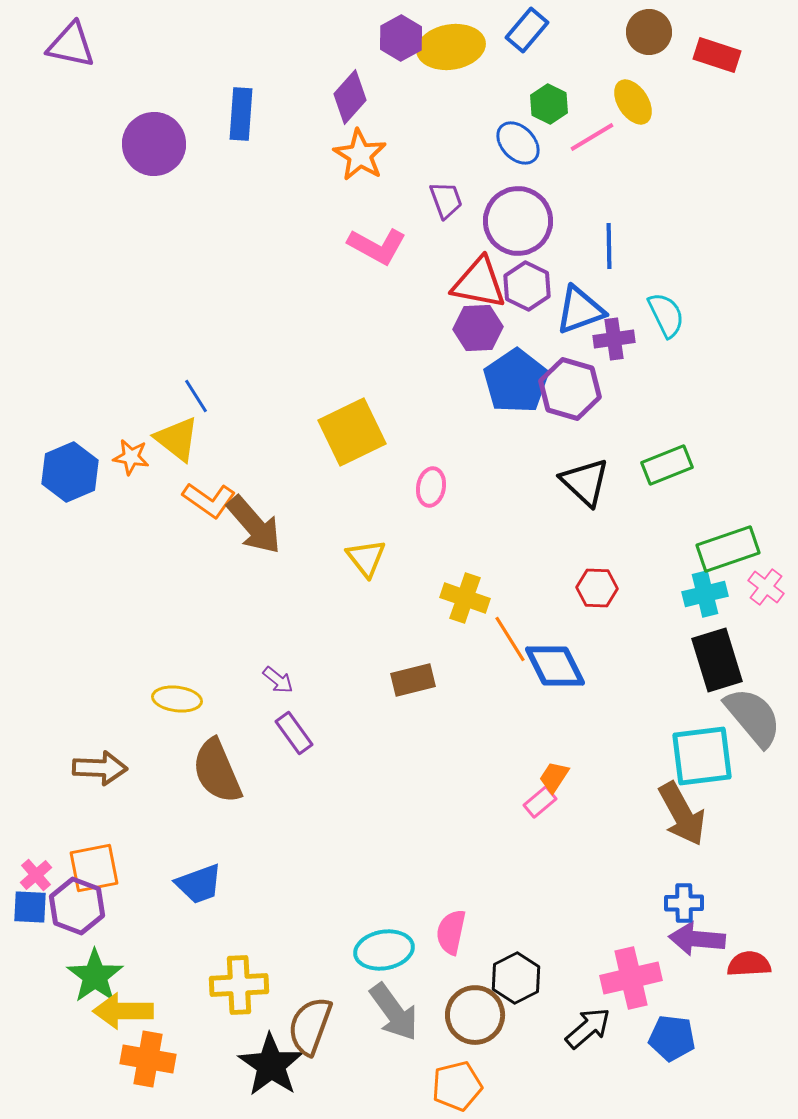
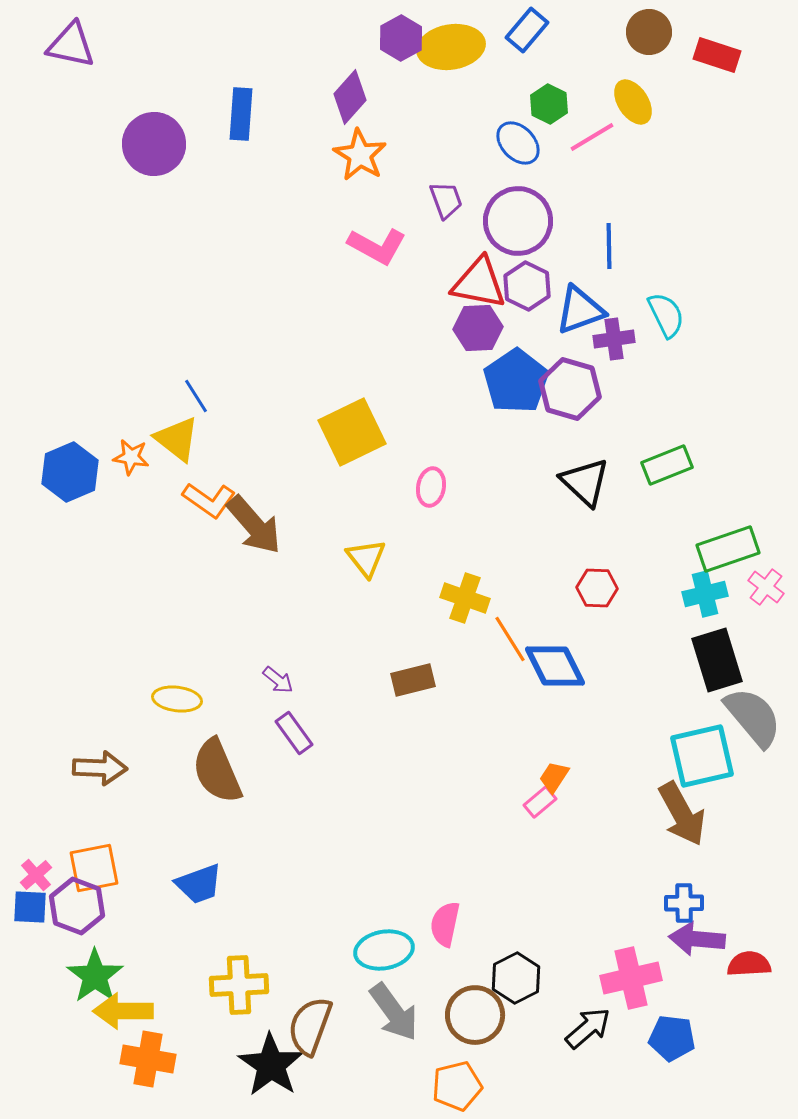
cyan square at (702, 756): rotated 6 degrees counterclockwise
pink semicircle at (451, 932): moved 6 px left, 8 px up
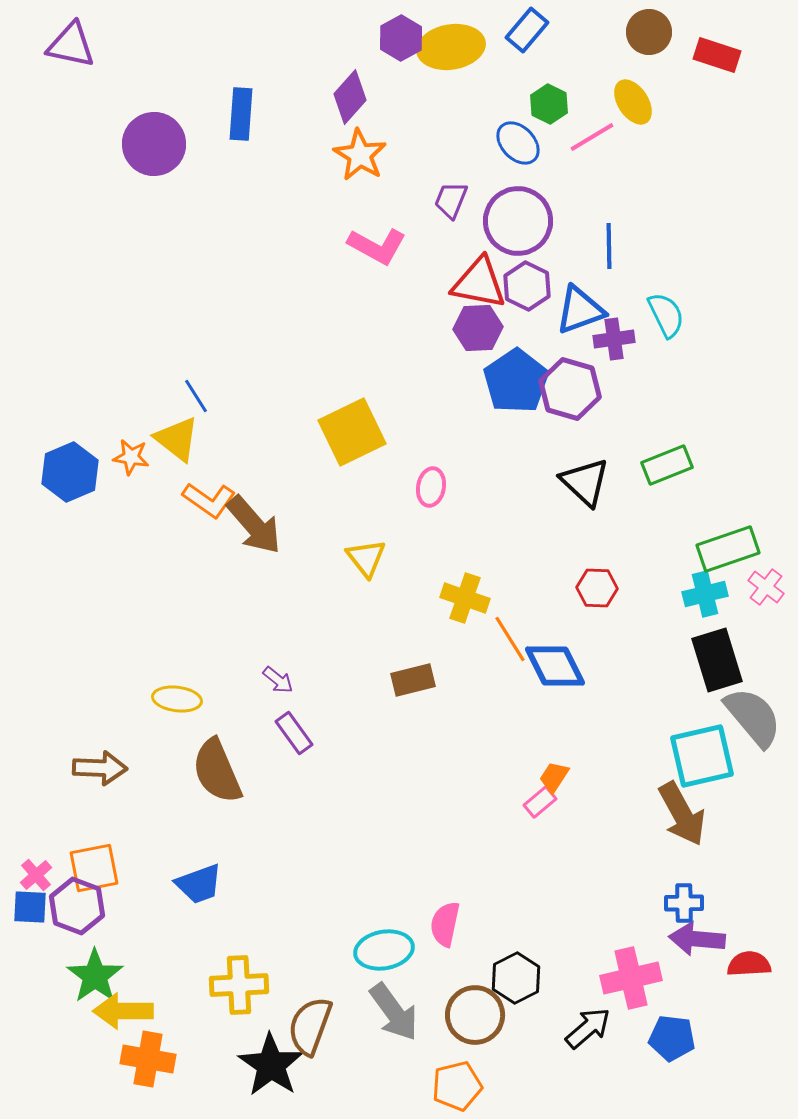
purple trapezoid at (446, 200): moved 5 px right; rotated 138 degrees counterclockwise
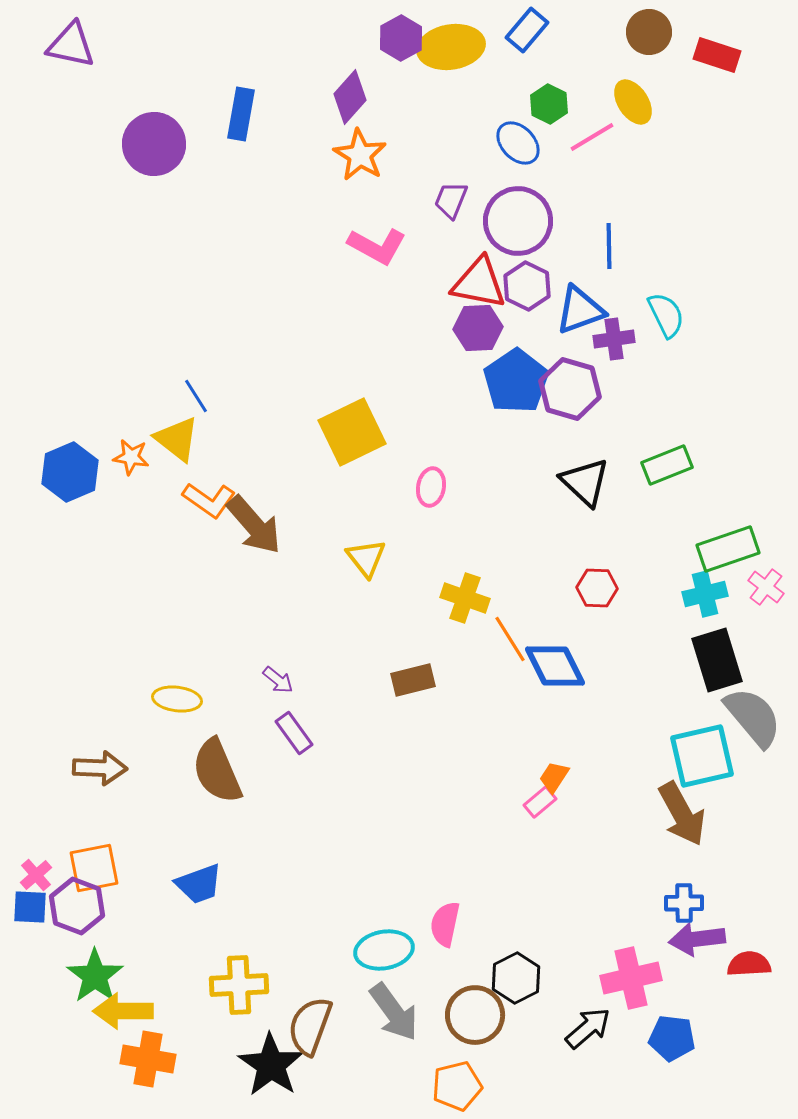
blue rectangle at (241, 114): rotated 6 degrees clockwise
purple arrow at (697, 939): rotated 12 degrees counterclockwise
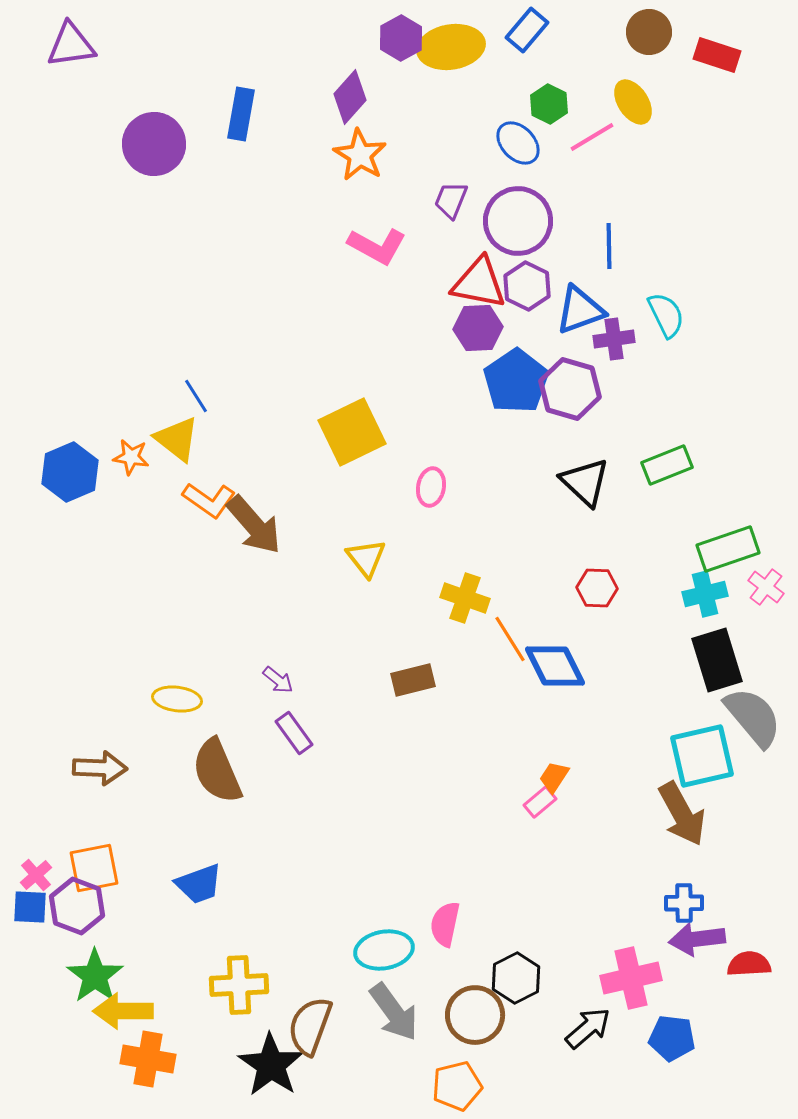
purple triangle at (71, 45): rotated 20 degrees counterclockwise
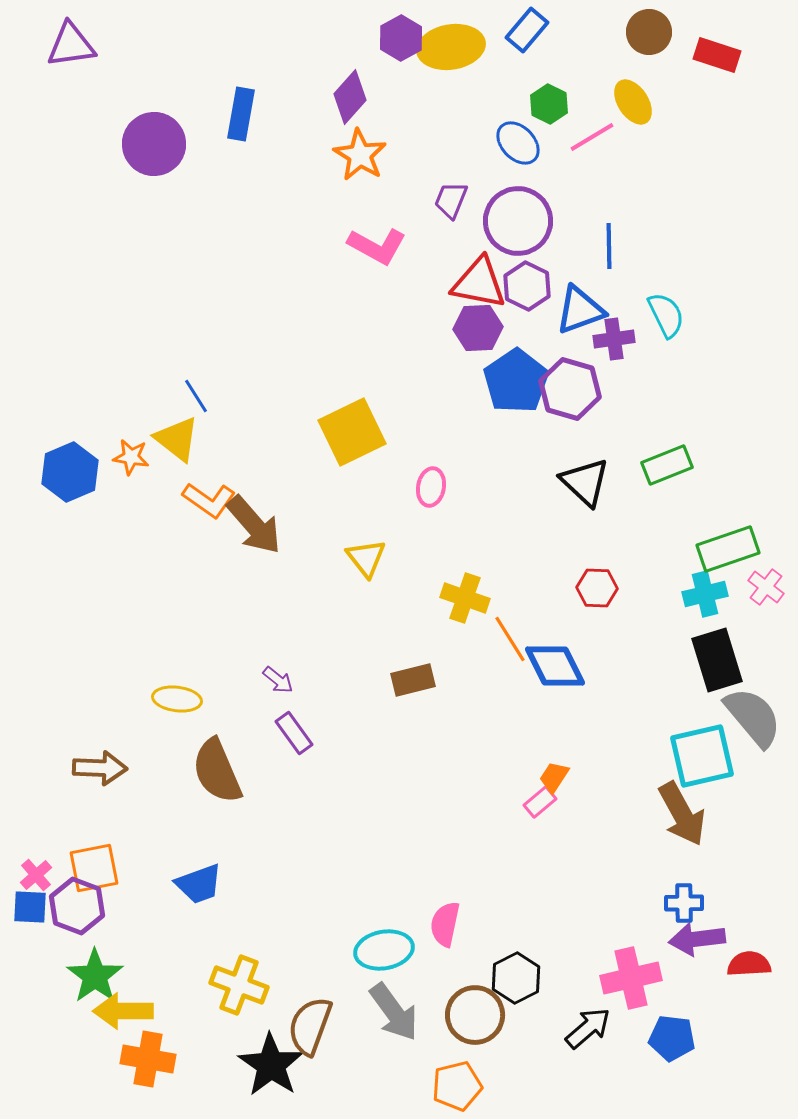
yellow cross at (239, 985): rotated 24 degrees clockwise
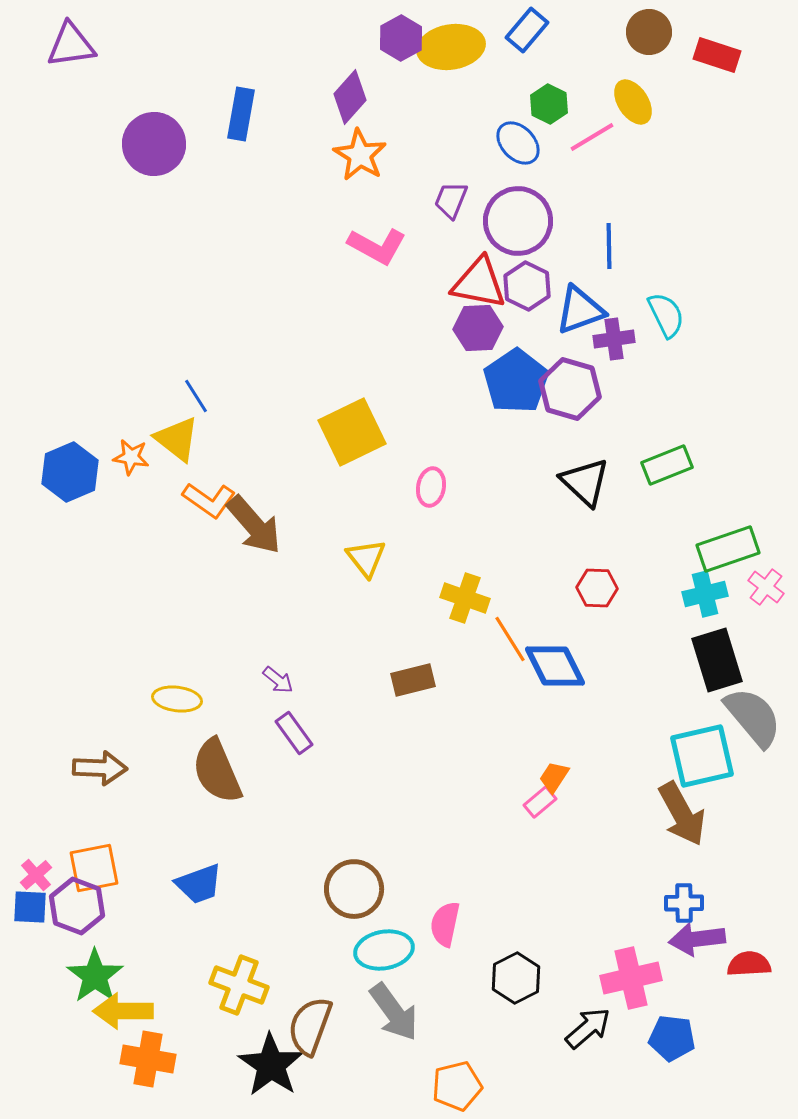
brown circle at (475, 1015): moved 121 px left, 126 px up
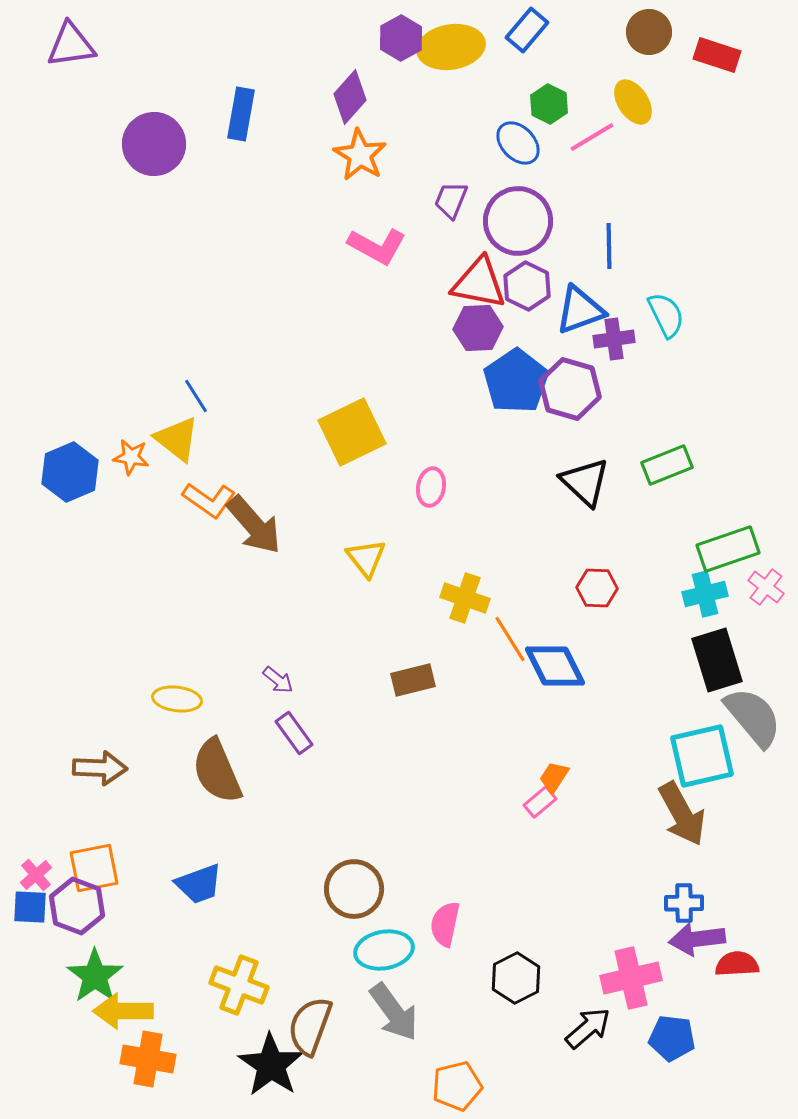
red semicircle at (749, 964): moved 12 px left
